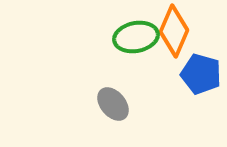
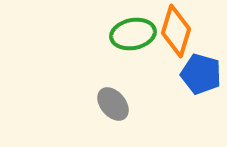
orange diamond: moved 2 px right; rotated 6 degrees counterclockwise
green ellipse: moved 3 px left, 3 px up
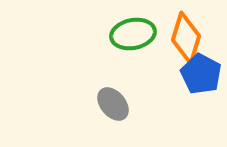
orange diamond: moved 10 px right, 7 px down
blue pentagon: rotated 12 degrees clockwise
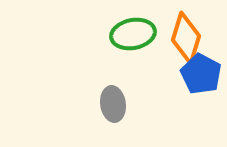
gray ellipse: rotated 32 degrees clockwise
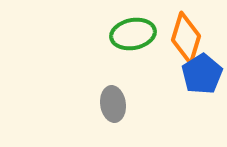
blue pentagon: moved 1 px right; rotated 12 degrees clockwise
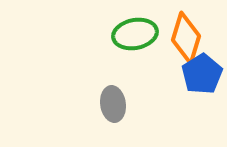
green ellipse: moved 2 px right
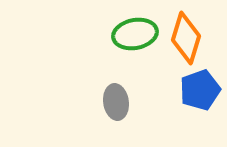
blue pentagon: moved 2 px left, 16 px down; rotated 12 degrees clockwise
gray ellipse: moved 3 px right, 2 px up
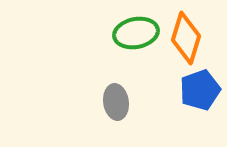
green ellipse: moved 1 px right, 1 px up
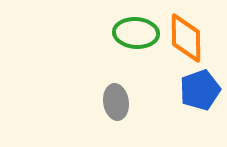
green ellipse: rotated 15 degrees clockwise
orange diamond: rotated 18 degrees counterclockwise
